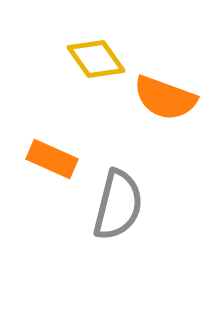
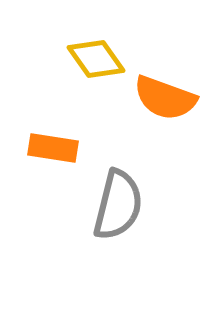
orange rectangle: moved 1 px right, 11 px up; rotated 15 degrees counterclockwise
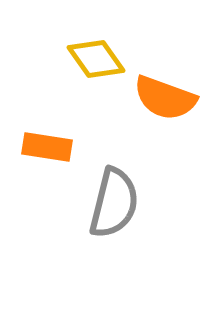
orange rectangle: moved 6 px left, 1 px up
gray semicircle: moved 4 px left, 2 px up
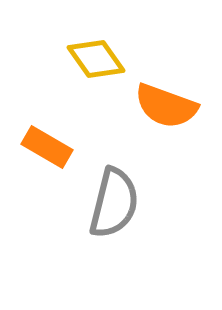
orange semicircle: moved 1 px right, 8 px down
orange rectangle: rotated 21 degrees clockwise
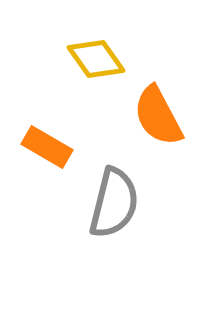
orange semicircle: moved 8 px left, 10 px down; rotated 42 degrees clockwise
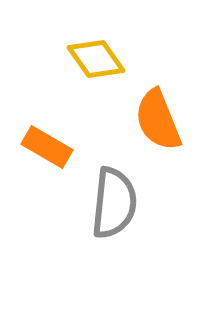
orange semicircle: moved 4 px down; rotated 6 degrees clockwise
gray semicircle: rotated 8 degrees counterclockwise
